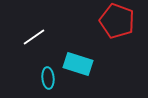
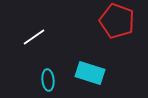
cyan rectangle: moved 12 px right, 9 px down
cyan ellipse: moved 2 px down
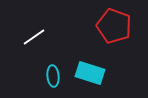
red pentagon: moved 3 px left, 5 px down
cyan ellipse: moved 5 px right, 4 px up
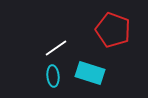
red pentagon: moved 1 px left, 4 px down
white line: moved 22 px right, 11 px down
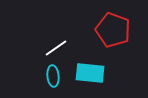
cyan rectangle: rotated 12 degrees counterclockwise
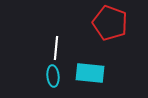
red pentagon: moved 3 px left, 7 px up
white line: rotated 50 degrees counterclockwise
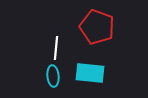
red pentagon: moved 13 px left, 4 px down
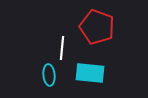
white line: moved 6 px right
cyan ellipse: moved 4 px left, 1 px up
